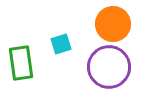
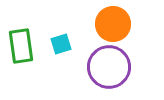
green rectangle: moved 17 px up
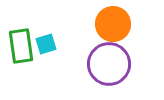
cyan square: moved 15 px left
purple circle: moved 3 px up
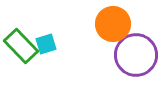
green rectangle: rotated 36 degrees counterclockwise
purple circle: moved 27 px right, 9 px up
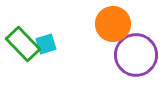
green rectangle: moved 2 px right, 2 px up
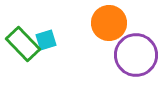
orange circle: moved 4 px left, 1 px up
cyan square: moved 4 px up
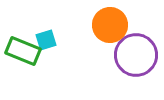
orange circle: moved 1 px right, 2 px down
green rectangle: moved 7 px down; rotated 24 degrees counterclockwise
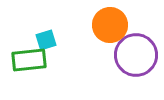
green rectangle: moved 6 px right, 9 px down; rotated 28 degrees counterclockwise
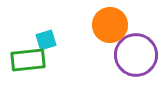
green rectangle: moved 1 px left
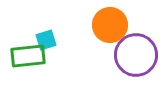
green rectangle: moved 4 px up
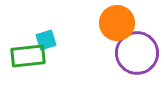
orange circle: moved 7 px right, 2 px up
purple circle: moved 1 px right, 2 px up
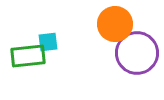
orange circle: moved 2 px left, 1 px down
cyan square: moved 2 px right, 2 px down; rotated 10 degrees clockwise
